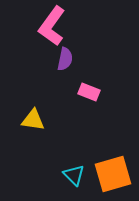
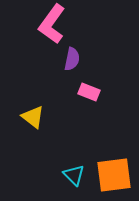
pink L-shape: moved 2 px up
purple semicircle: moved 7 px right
yellow triangle: moved 3 px up; rotated 30 degrees clockwise
orange square: moved 1 px right, 1 px down; rotated 9 degrees clockwise
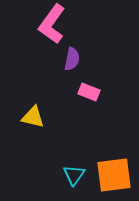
yellow triangle: rotated 25 degrees counterclockwise
cyan triangle: rotated 20 degrees clockwise
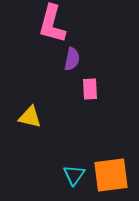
pink L-shape: rotated 21 degrees counterclockwise
pink rectangle: moved 1 px right, 3 px up; rotated 65 degrees clockwise
yellow triangle: moved 3 px left
orange square: moved 3 px left
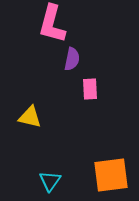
cyan triangle: moved 24 px left, 6 px down
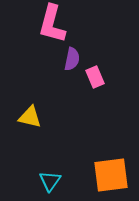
pink rectangle: moved 5 px right, 12 px up; rotated 20 degrees counterclockwise
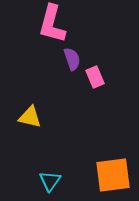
purple semicircle: rotated 30 degrees counterclockwise
orange square: moved 2 px right
